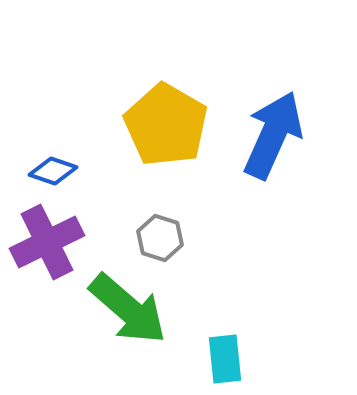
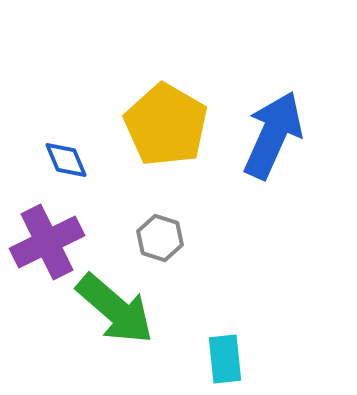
blue diamond: moved 13 px right, 11 px up; rotated 48 degrees clockwise
green arrow: moved 13 px left
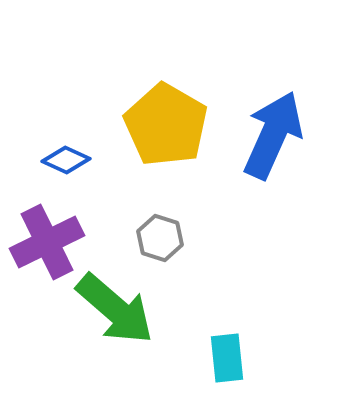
blue diamond: rotated 42 degrees counterclockwise
cyan rectangle: moved 2 px right, 1 px up
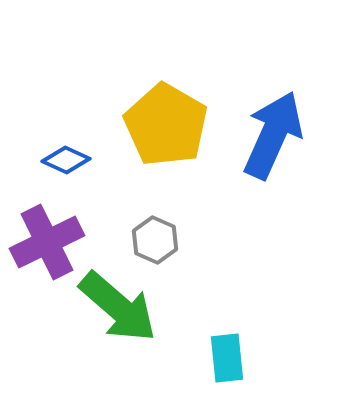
gray hexagon: moved 5 px left, 2 px down; rotated 6 degrees clockwise
green arrow: moved 3 px right, 2 px up
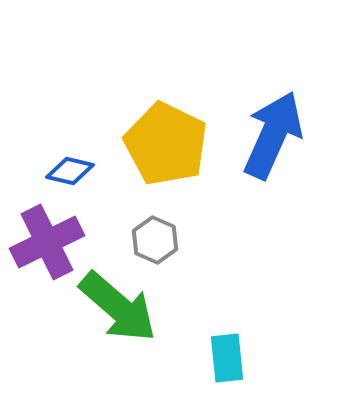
yellow pentagon: moved 19 px down; rotated 4 degrees counterclockwise
blue diamond: moved 4 px right, 11 px down; rotated 12 degrees counterclockwise
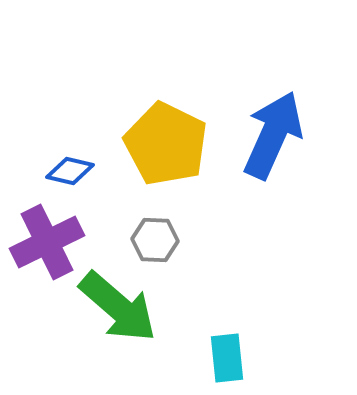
gray hexagon: rotated 21 degrees counterclockwise
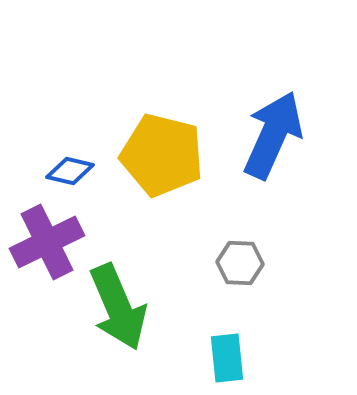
yellow pentagon: moved 4 px left, 11 px down; rotated 12 degrees counterclockwise
gray hexagon: moved 85 px right, 23 px down
green arrow: rotated 26 degrees clockwise
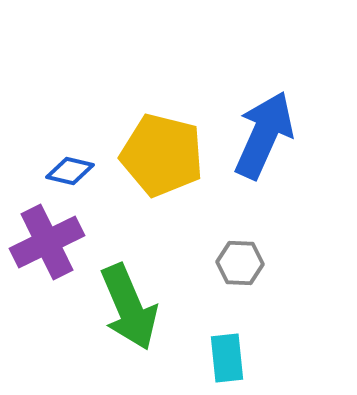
blue arrow: moved 9 px left
green arrow: moved 11 px right
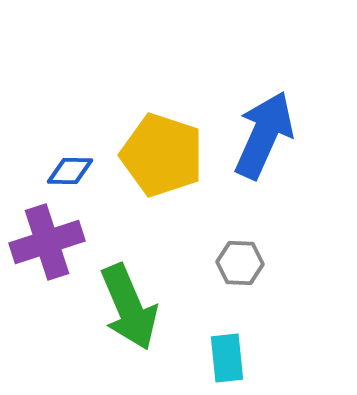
yellow pentagon: rotated 4 degrees clockwise
blue diamond: rotated 12 degrees counterclockwise
purple cross: rotated 8 degrees clockwise
